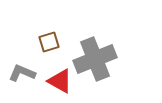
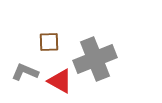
brown square: rotated 15 degrees clockwise
gray L-shape: moved 3 px right, 1 px up
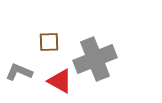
gray L-shape: moved 6 px left
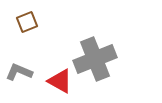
brown square: moved 22 px left, 20 px up; rotated 20 degrees counterclockwise
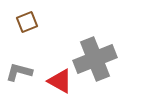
gray L-shape: rotated 8 degrees counterclockwise
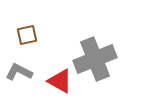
brown square: moved 13 px down; rotated 10 degrees clockwise
gray L-shape: rotated 12 degrees clockwise
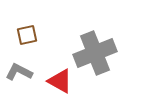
gray cross: moved 6 px up
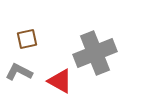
brown square: moved 4 px down
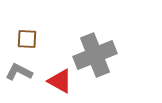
brown square: rotated 15 degrees clockwise
gray cross: moved 2 px down
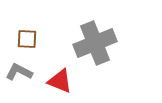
gray cross: moved 12 px up
red triangle: rotated 8 degrees counterclockwise
